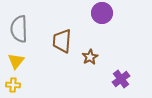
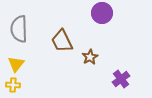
brown trapezoid: rotated 30 degrees counterclockwise
yellow triangle: moved 3 px down
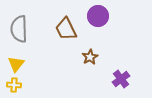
purple circle: moved 4 px left, 3 px down
brown trapezoid: moved 4 px right, 12 px up
yellow cross: moved 1 px right
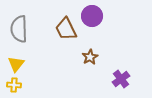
purple circle: moved 6 px left
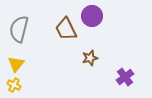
gray semicircle: rotated 16 degrees clockwise
brown star: moved 1 px down; rotated 14 degrees clockwise
purple cross: moved 4 px right, 2 px up
yellow cross: rotated 24 degrees clockwise
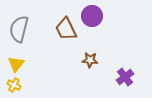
brown star: moved 2 px down; rotated 21 degrees clockwise
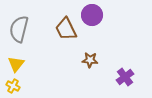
purple circle: moved 1 px up
yellow cross: moved 1 px left, 1 px down
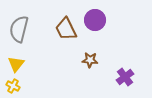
purple circle: moved 3 px right, 5 px down
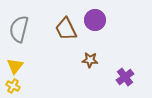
yellow triangle: moved 1 px left, 2 px down
